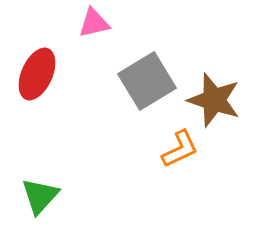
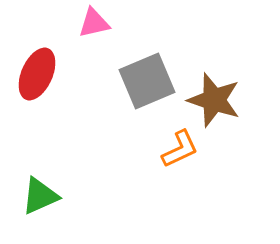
gray square: rotated 8 degrees clockwise
green triangle: rotated 24 degrees clockwise
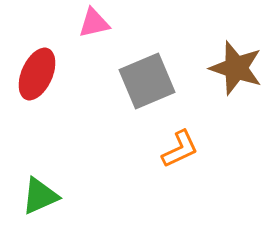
brown star: moved 22 px right, 32 px up
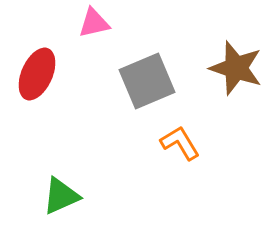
orange L-shape: moved 6 px up; rotated 96 degrees counterclockwise
green triangle: moved 21 px right
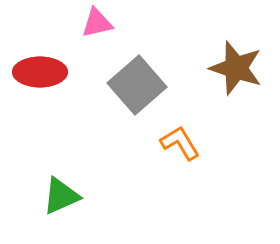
pink triangle: moved 3 px right
red ellipse: moved 3 px right, 2 px up; rotated 66 degrees clockwise
gray square: moved 10 px left, 4 px down; rotated 18 degrees counterclockwise
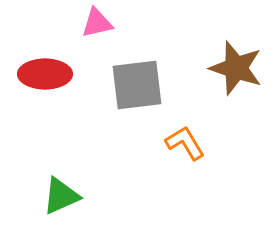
red ellipse: moved 5 px right, 2 px down
gray square: rotated 34 degrees clockwise
orange L-shape: moved 5 px right
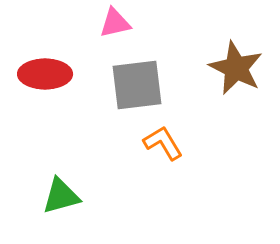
pink triangle: moved 18 px right
brown star: rotated 8 degrees clockwise
orange L-shape: moved 22 px left
green triangle: rotated 9 degrees clockwise
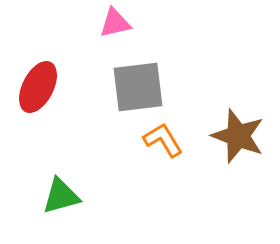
brown star: moved 2 px right, 68 px down; rotated 6 degrees counterclockwise
red ellipse: moved 7 px left, 13 px down; rotated 63 degrees counterclockwise
gray square: moved 1 px right, 2 px down
orange L-shape: moved 3 px up
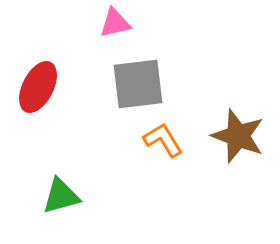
gray square: moved 3 px up
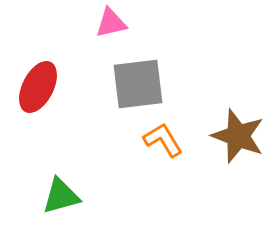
pink triangle: moved 4 px left
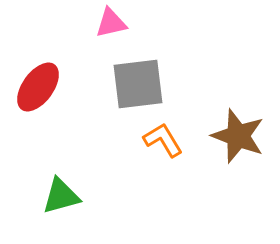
red ellipse: rotated 9 degrees clockwise
